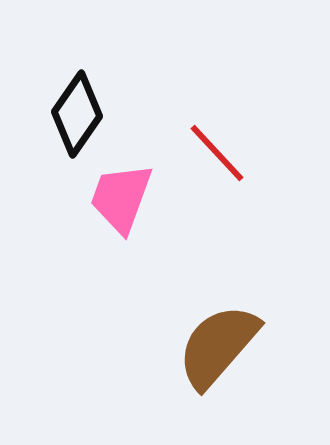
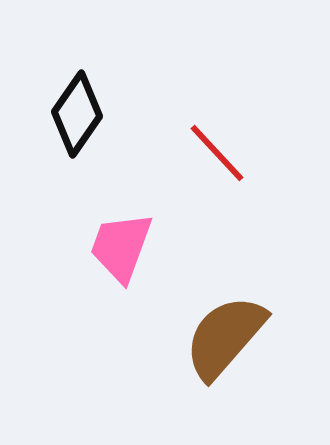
pink trapezoid: moved 49 px down
brown semicircle: moved 7 px right, 9 px up
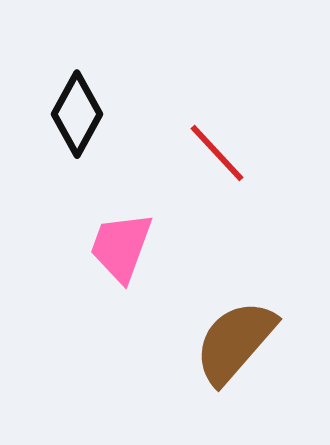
black diamond: rotated 6 degrees counterclockwise
brown semicircle: moved 10 px right, 5 px down
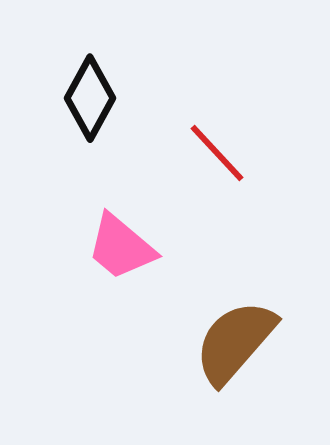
black diamond: moved 13 px right, 16 px up
pink trapezoid: rotated 70 degrees counterclockwise
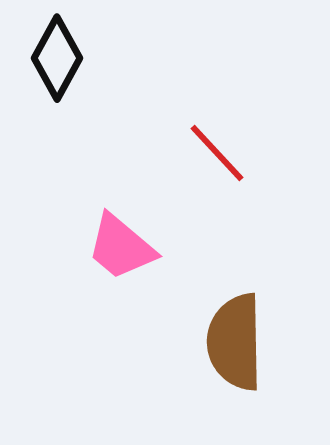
black diamond: moved 33 px left, 40 px up
brown semicircle: rotated 42 degrees counterclockwise
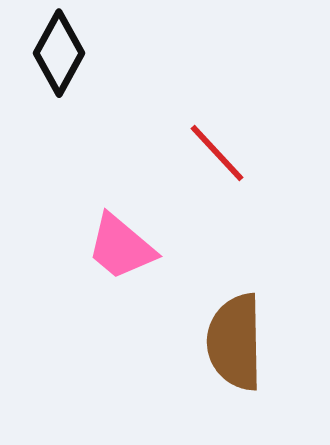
black diamond: moved 2 px right, 5 px up
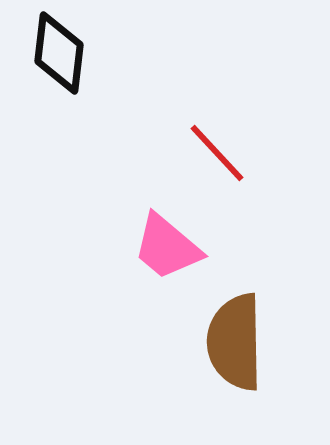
black diamond: rotated 22 degrees counterclockwise
pink trapezoid: moved 46 px right
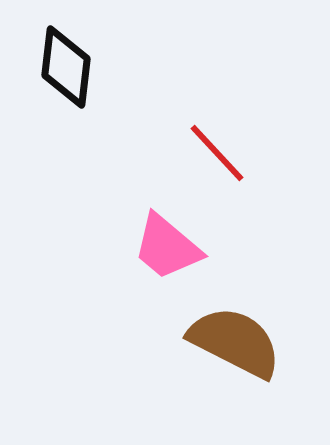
black diamond: moved 7 px right, 14 px down
brown semicircle: rotated 118 degrees clockwise
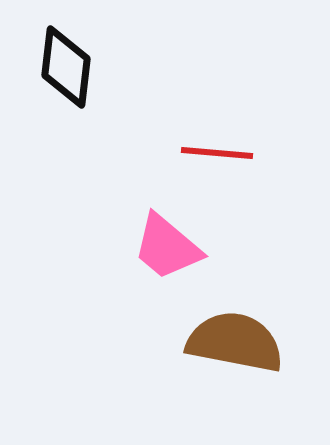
red line: rotated 42 degrees counterclockwise
brown semicircle: rotated 16 degrees counterclockwise
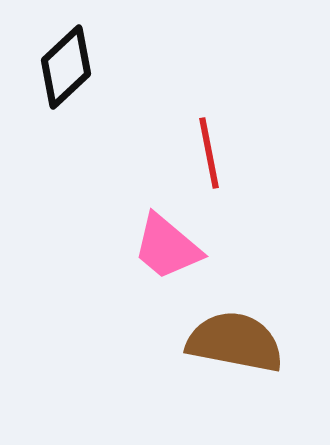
black diamond: rotated 40 degrees clockwise
red line: moved 8 px left; rotated 74 degrees clockwise
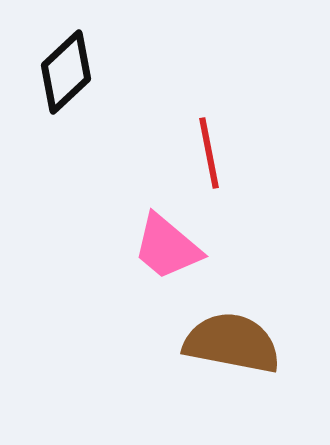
black diamond: moved 5 px down
brown semicircle: moved 3 px left, 1 px down
